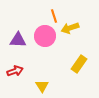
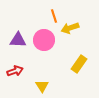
pink circle: moved 1 px left, 4 px down
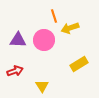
yellow rectangle: rotated 24 degrees clockwise
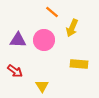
orange line: moved 2 px left, 4 px up; rotated 32 degrees counterclockwise
yellow arrow: moved 2 px right; rotated 48 degrees counterclockwise
yellow rectangle: rotated 36 degrees clockwise
red arrow: rotated 56 degrees clockwise
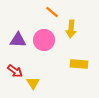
yellow arrow: moved 1 px left, 1 px down; rotated 18 degrees counterclockwise
yellow triangle: moved 9 px left, 3 px up
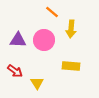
yellow rectangle: moved 8 px left, 2 px down
yellow triangle: moved 4 px right
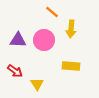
yellow triangle: moved 1 px down
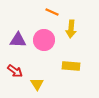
orange line: rotated 16 degrees counterclockwise
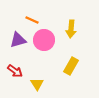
orange line: moved 20 px left, 8 px down
purple triangle: rotated 18 degrees counterclockwise
yellow rectangle: rotated 66 degrees counterclockwise
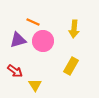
orange line: moved 1 px right, 2 px down
yellow arrow: moved 3 px right
pink circle: moved 1 px left, 1 px down
yellow triangle: moved 2 px left, 1 px down
